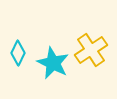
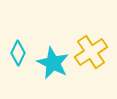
yellow cross: moved 2 px down
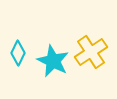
cyan star: moved 2 px up
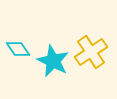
cyan diamond: moved 4 px up; rotated 60 degrees counterclockwise
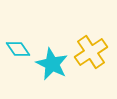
cyan star: moved 1 px left, 3 px down
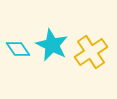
cyan star: moved 19 px up
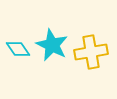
yellow cross: rotated 24 degrees clockwise
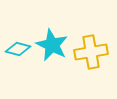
cyan diamond: rotated 40 degrees counterclockwise
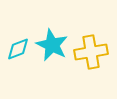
cyan diamond: rotated 35 degrees counterclockwise
